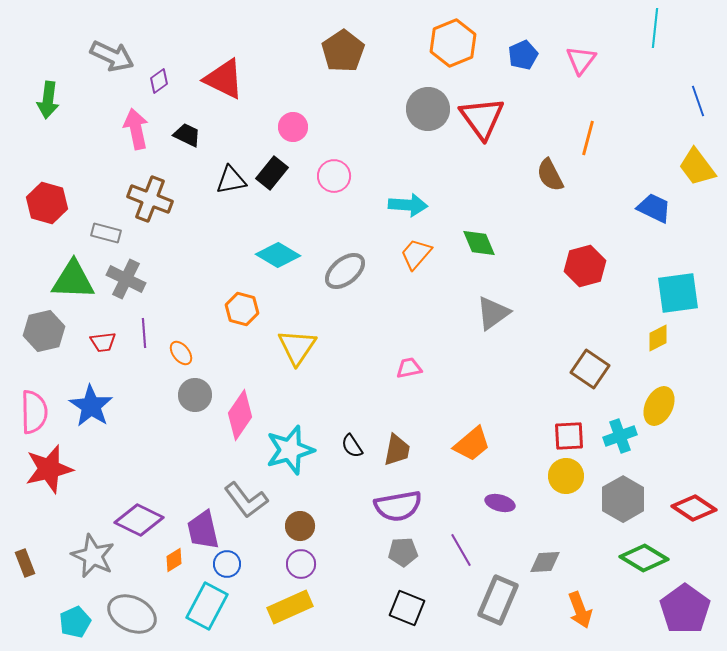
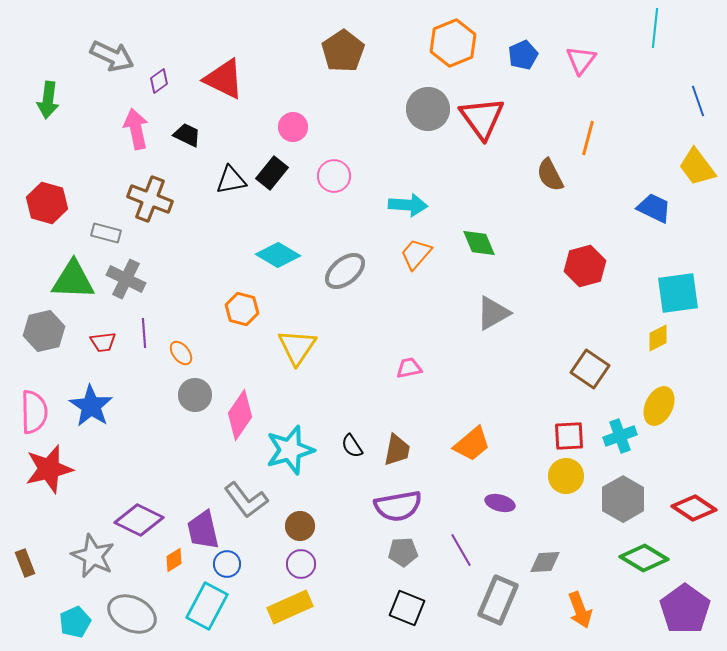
gray triangle at (493, 313): rotated 6 degrees clockwise
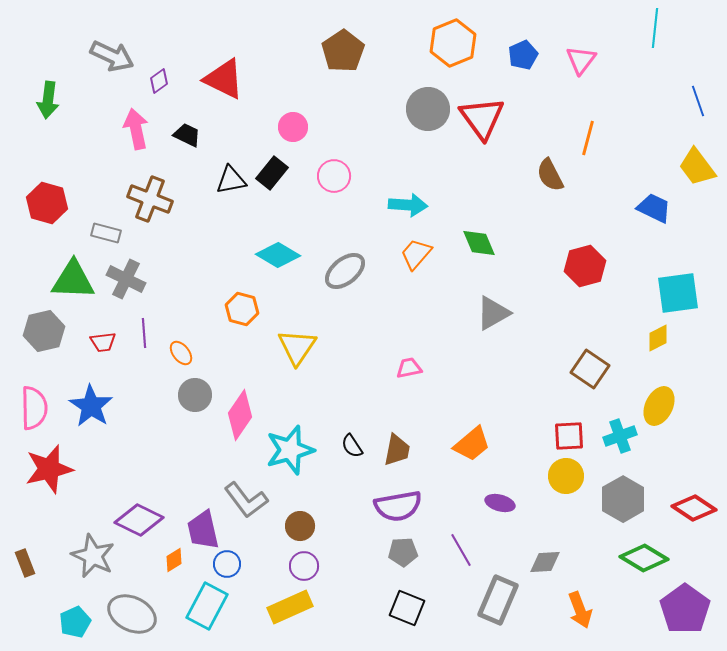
pink semicircle at (34, 412): moved 4 px up
purple circle at (301, 564): moved 3 px right, 2 px down
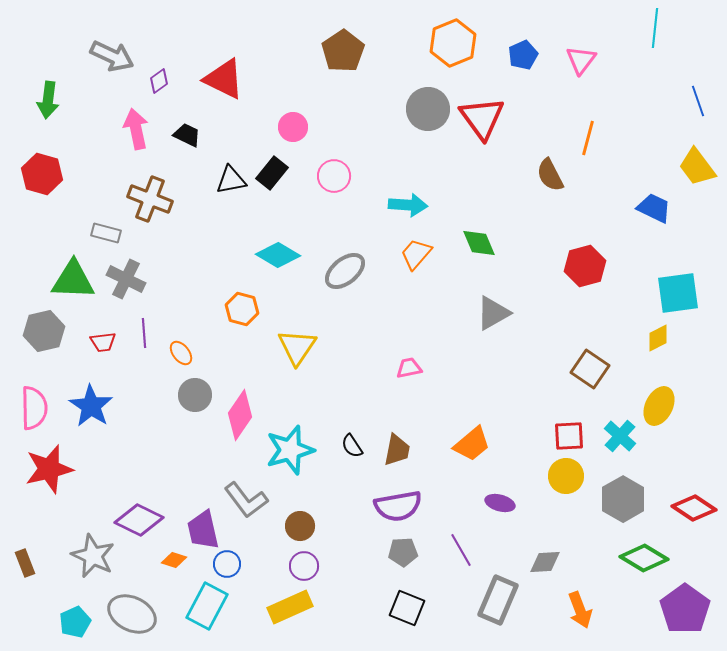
red hexagon at (47, 203): moved 5 px left, 29 px up
cyan cross at (620, 436): rotated 28 degrees counterclockwise
orange diamond at (174, 560): rotated 50 degrees clockwise
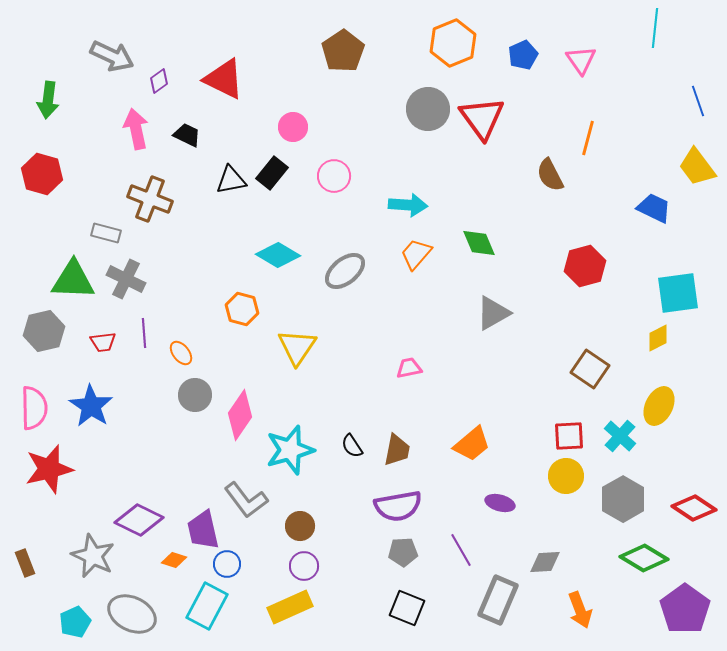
pink triangle at (581, 60): rotated 12 degrees counterclockwise
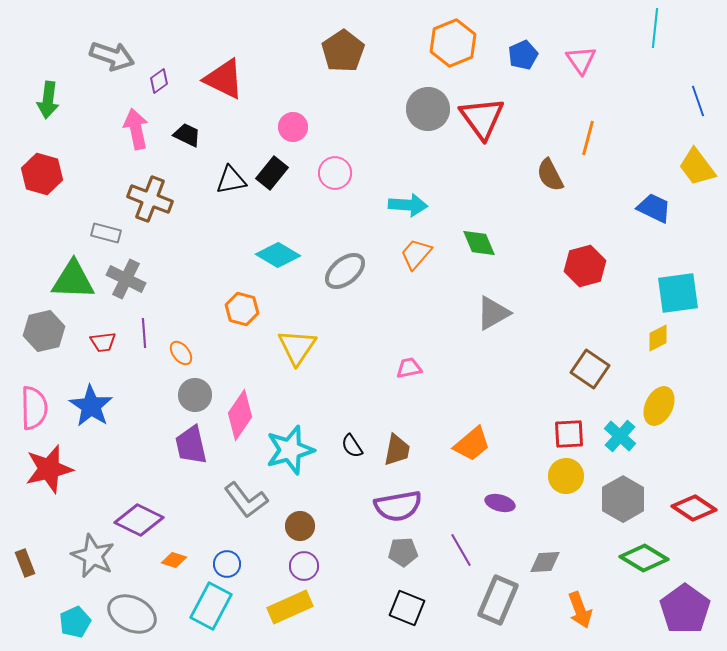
gray arrow at (112, 56): rotated 6 degrees counterclockwise
pink circle at (334, 176): moved 1 px right, 3 px up
red square at (569, 436): moved 2 px up
purple trapezoid at (203, 530): moved 12 px left, 85 px up
cyan rectangle at (207, 606): moved 4 px right
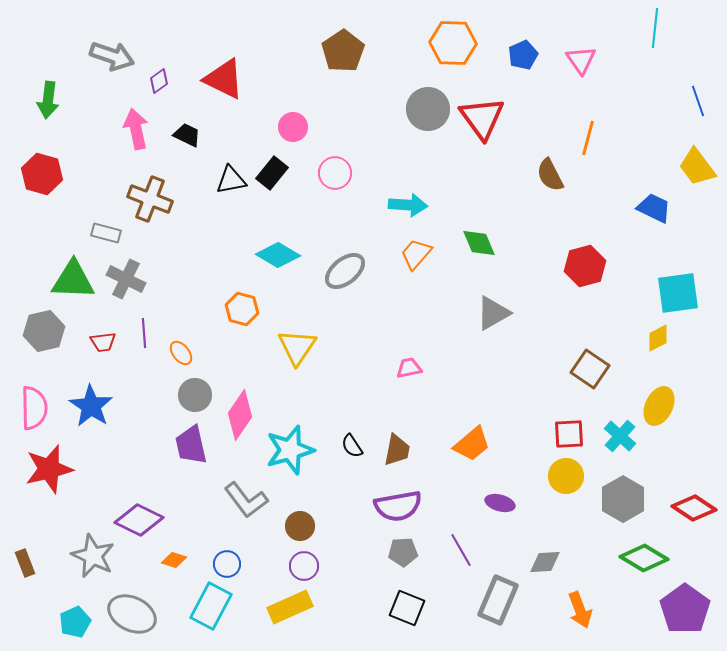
orange hexagon at (453, 43): rotated 24 degrees clockwise
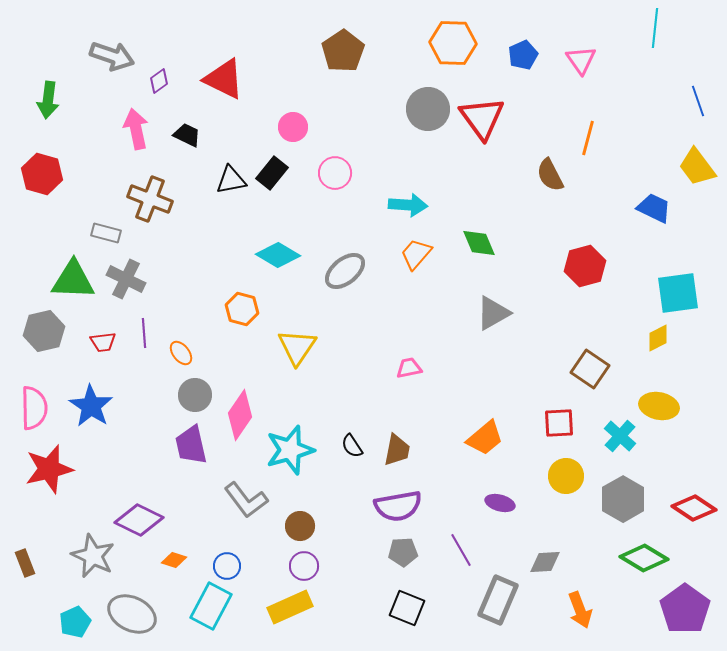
yellow ellipse at (659, 406): rotated 75 degrees clockwise
red square at (569, 434): moved 10 px left, 11 px up
orange trapezoid at (472, 444): moved 13 px right, 6 px up
blue circle at (227, 564): moved 2 px down
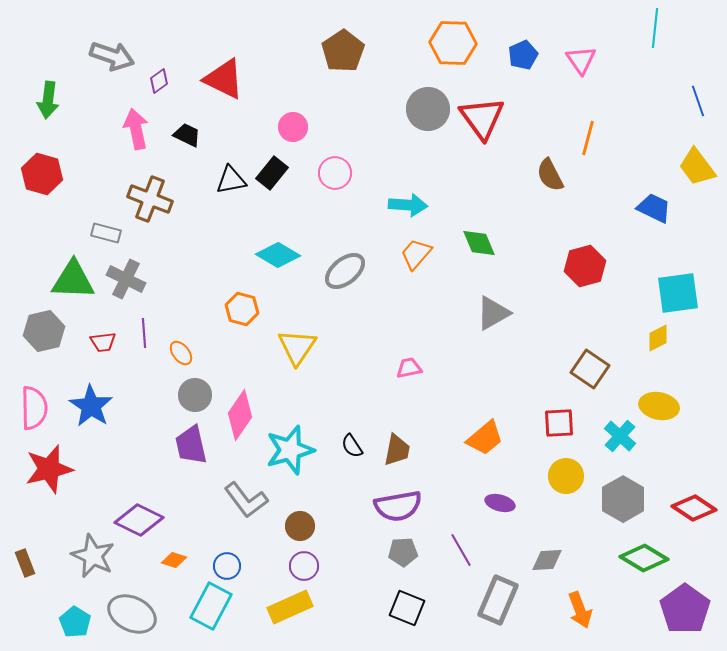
gray diamond at (545, 562): moved 2 px right, 2 px up
cyan pentagon at (75, 622): rotated 16 degrees counterclockwise
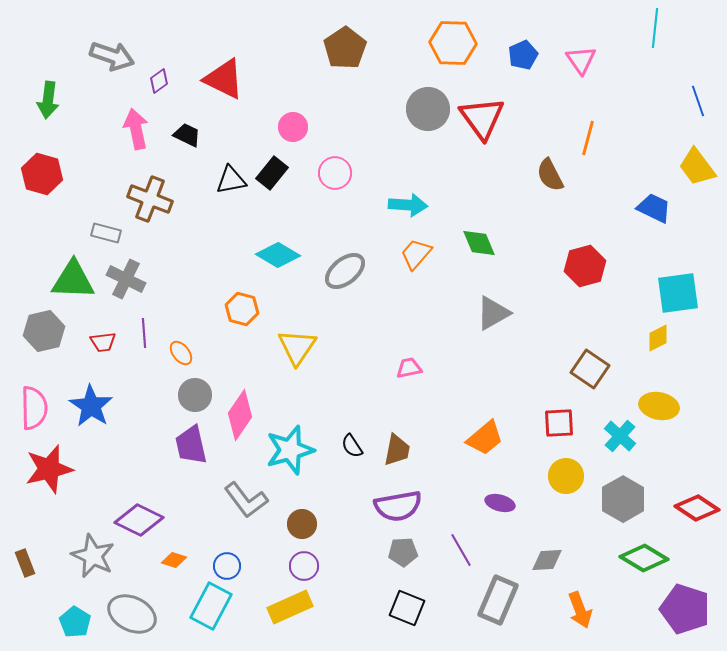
brown pentagon at (343, 51): moved 2 px right, 3 px up
red diamond at (694, 508): moved 3 px right
brown circle at (300, 526): moved 2 px right, 2 px up
purple pentagon at (685, 609): rotated 18 degrees counterclockwise
